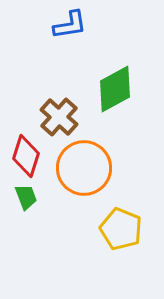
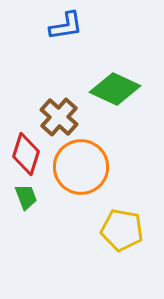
blue L-shape: moved 4 px left, 1 px down
green diamond: rotated 54 degrees clockwise
red diamond: moved 2 px up
orange circle: moved 3 px left, 1 px up
yellow pentagon: moved 1 px right, 1 px down; rotated 12 degrees counterclockwise
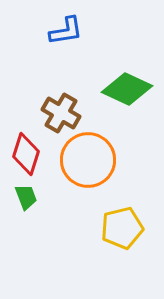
blue L-shape: moved 5 px down
green diamond: moved 12 px right
brown cross: moved 2 px right, 4 px up; rotated 12 degrees counterclockwise
orange circle: moved 7 px right, 7 px up
yellow pentagon: moved 2 px up; rotated 24 degrees counterclockwise
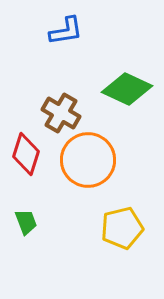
green trapezoid: moved 25 px down
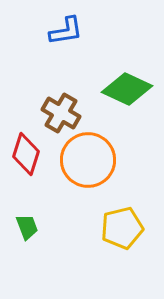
green trapezoid: moved 1 px right, 5 px down
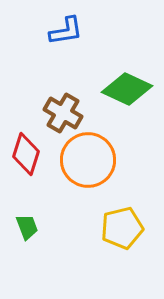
brown cross: moved 2 px right
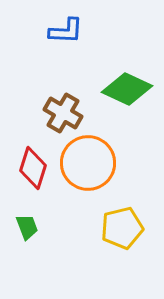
blue L-shape: rotated 12 degrees clockwise
red diamond: moved 7 px right, 14 px down
orange circle: moved 3 px down
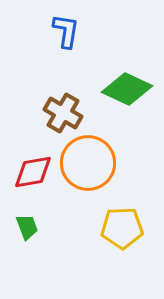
blue L-shape: rotated 84 degrees counterclockwise
red diamond: moved 4 px down; rotated 63 degrees clockwise
yellow pentagon: rotated 12 degrees clockwise
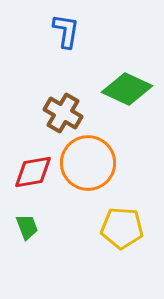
yellow pentagon: rotated 6 degrees clockwise
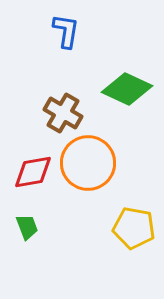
yellow pentagon: moved 12 px right; rotated 6 degrees clockwise
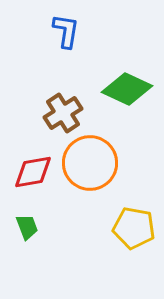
brown cross: rotated 27 degrees clockwise
orange circle: moved 2 px right
